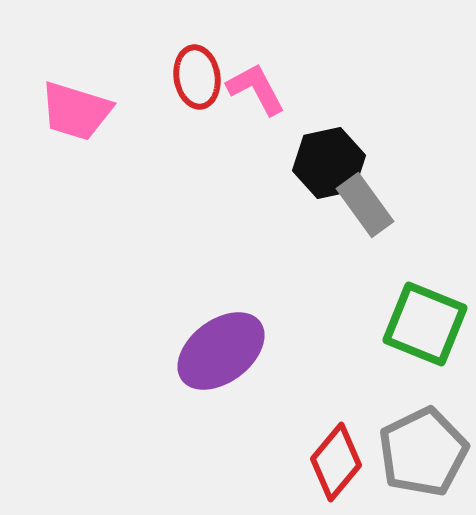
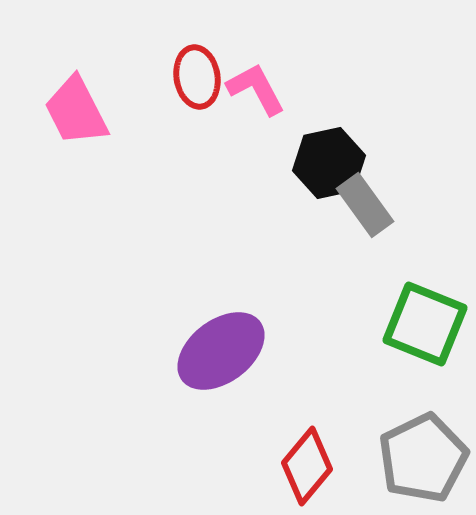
pink trapezoid: rotated 46 degrees clockwise
gray pentagon: moved 6 px down
red diamond: moved 29 px left, 4 px down
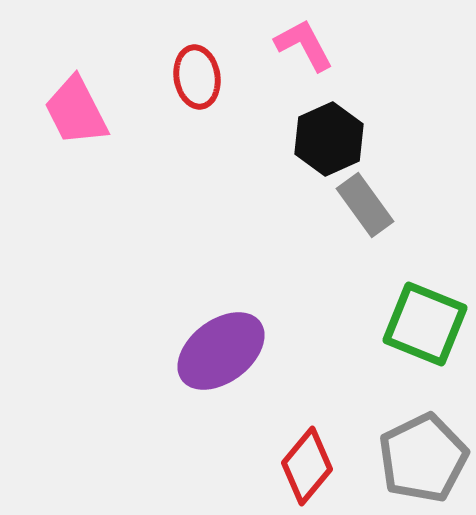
pink L-shape: moved 48 px right, 44 px up
black hexagon: moved 24 px up; rotated 12 degrees counterclockwise
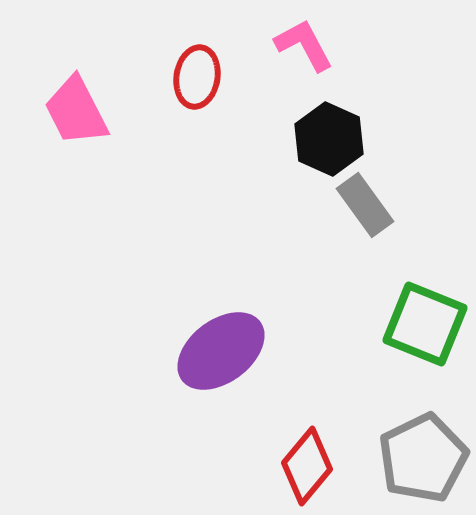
red ellipse: rotated 18 degrees clockwise
black hexagon: rotated 12 degrees counterclockwise
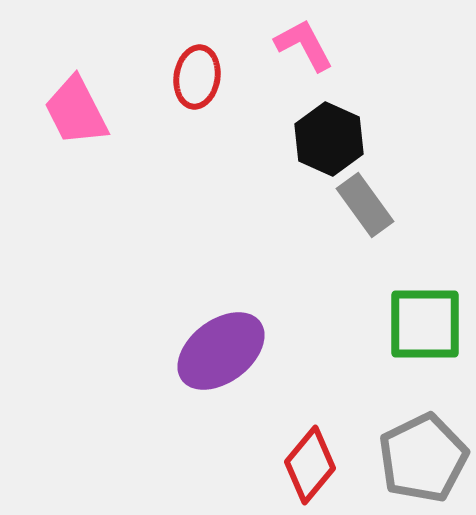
green square: rotated 22 degrees counterclockwise
red diamond: moved 3 px right, 1 px up
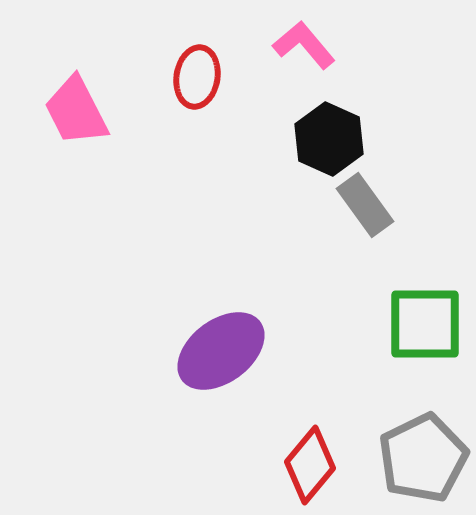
pink L-shape: rotated 12 degrees counterclockwise
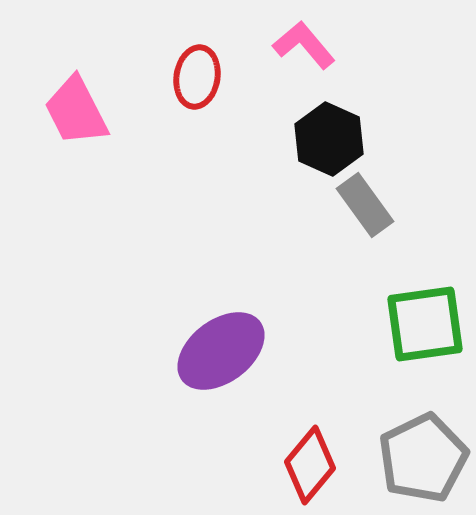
green square: rotated 8 degrees counterclockwise
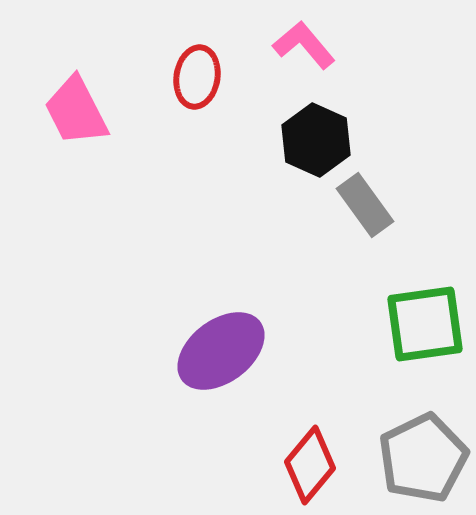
black hexagon: moved 13 px left, 1 px down
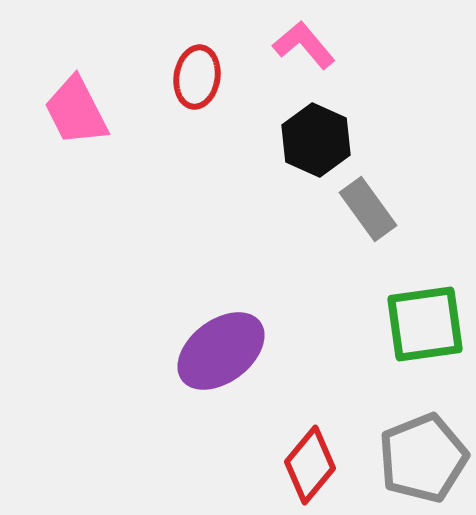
gray rectangle: moved 3 px right, 4 px down
gray pentagon: rotated 4 degrees clockwise
